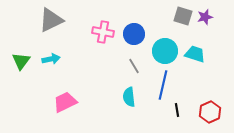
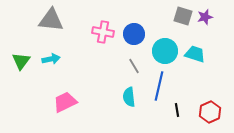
gray triangle: rotated 32 degrees clockwise
blue line: moved 4 px left, 1 px down
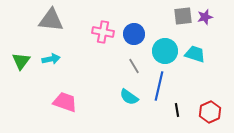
gray square: rotated 24 degrees counterclockwise
cyan semicircle: rotated 48 degrees counterclockwise
pink trapezoid: rotated 45 degrees clockwise
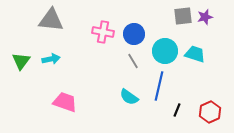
gray line: moved 1 px left, 5 px up
black line: rotated 32 degrees clockwise
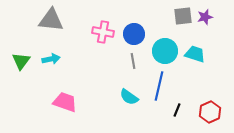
gray line: rotated 21 degrees clockwise
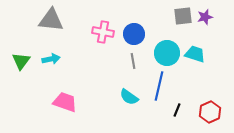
cyan circle: moved 2 px right, 2 px down
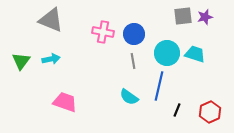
gray triangle: rotated 16 degrees clockwise
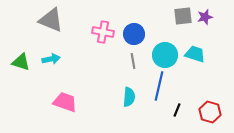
cyan circle: moved 2 px left, 2 px down
green triangle: moved 1 px down; rotated 48 degrees counterclockwise
cyan semicircle: rotated 120 degrees counterclockwise
red hexagon: rotated 20 degrees counterclockwise
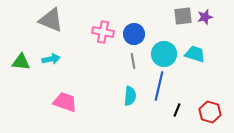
cyan circle: moved 1 px left, 1 px up
green triangle: rotated 12 degrees counterclockwise
cyan semicircle: moved 1 px right, 1 px up
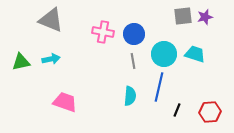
green triangle: rotated 18 degrees counterclockwise
blue line: moved 1 px down
red hexagon: rotated 20 degrees counterclockwise
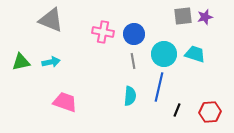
cyan arrow: moved 3 px down
